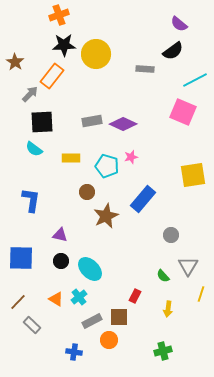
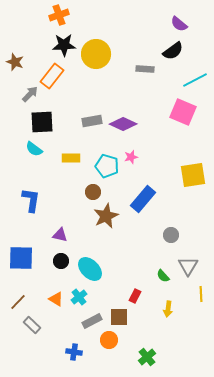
brown star at (15, 62): rotated 12 degrees counterclockwise
brown circle at (87, 192): moved 6 px right
yellow line at (201, 294): rotated 21 degrees counterclockwise
green cross at (163, 351): moved 16 px left, 6 px down; rotated 24 degrees counterclockwise
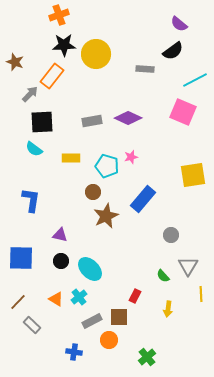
purple diamond at (123, 124): moved 5 px right, 6 px up
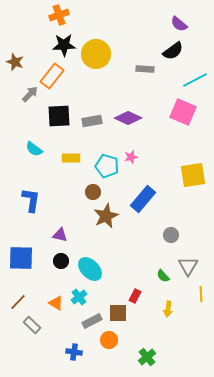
black square at (42, 122): moved 17 px right, 6 px up
orange triangle at (56, 299): moved 4 px down
brown square at (119, 317): moved 1 px left, 4 px up
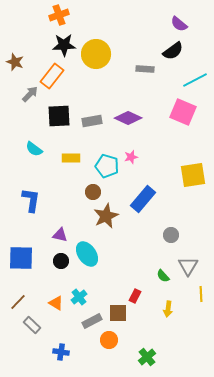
cyan ellipse at (90, 269): moved 3 px left, 15 px up; rotated 10 degrees clockwise
blue cross at (74, 352): moved 13 px left
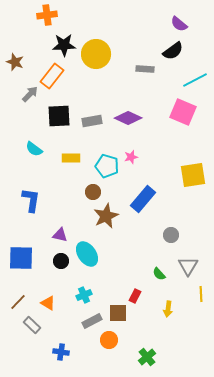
orange cross at (59, 15): moved 12 px left; rotated 12 degrees clockwise
green semicircle at (163, 276): moved 4 px left, 2 px up
cyan cross at (79, 297): moved 5 px right, 2 px up; rotated 14 degrees clockwise
orange triangle at (56, 303): moved 8 px left
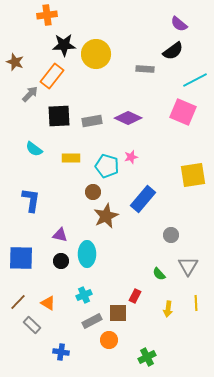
cyan ellipse at (87, 254): rotated 35 degrees clockwise
yellow line at (201, 294): moved 5 px left, 9 px down
green cross at (147, 357): rotated 12 degrees clockwise
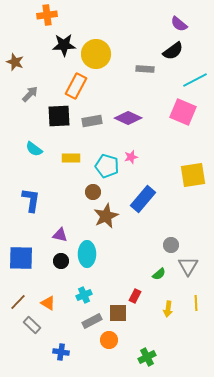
orange rectangle at (52, 76): moved 24 px right, 10 px down; rotated 10 degrees counterclockwise
gray circle at (171, 235): moved 10 px down
green semicircle at (159, 274): rotated 88 degrees counterclockwise
